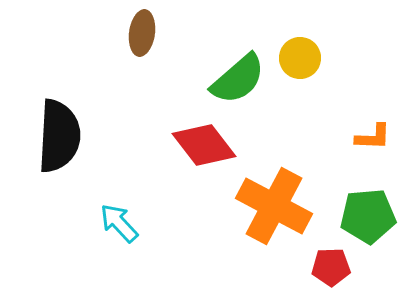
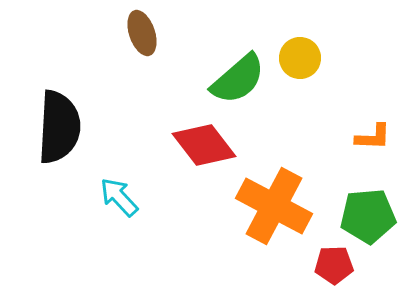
brown ellipse: rotated 27 degrees counterclockwise
black semicircle: moved 9 px up
cyan arrow: moved 26 px up
red pentagon: moved 3 px right, 2 px up
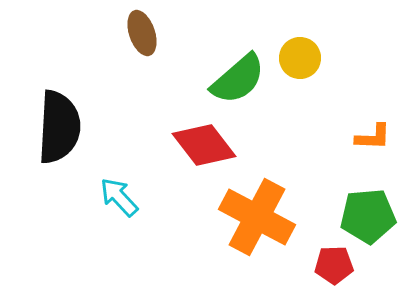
orange cross: moved 17 px left, 11 px down
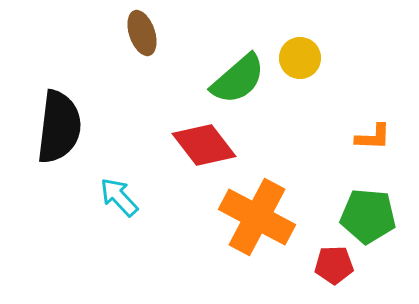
black semicircle: rotated 4 degrees clockwise
green pentagon: rotated 10 degrees clockwise
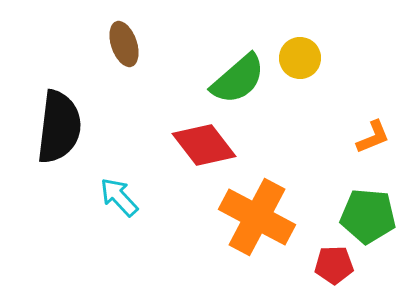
brown ellipse: moved 18 px left, 11 px down
orange L-shape: rotated 24 degrees counterclockwise
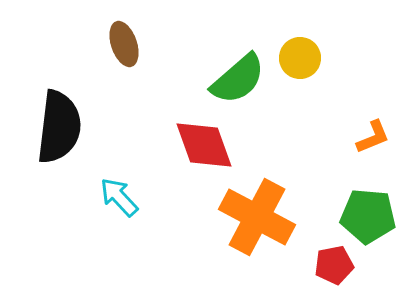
red diamond: rotated 18 degrees clockwise
red pentagon: rotated 9 degrees counterclockwise
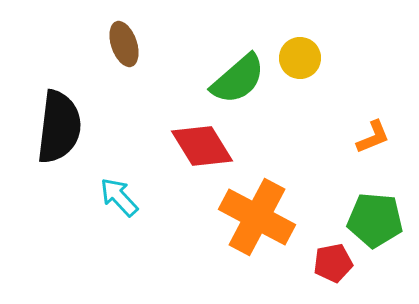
red diamond: moved 2 px left, 1 px down; rotated 12 degrees counterclockwise
green pentagon: moved 7 px right, 4 px down
red pentagon: moved 1 px left, 2 px up
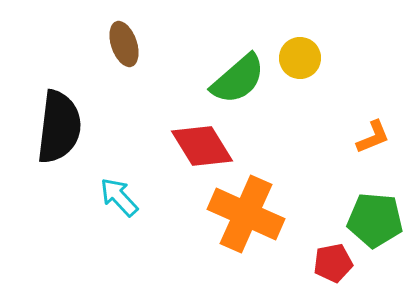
orange cross: moved 11 px left, 3 px up; rotated 4 degrees counterclockwise
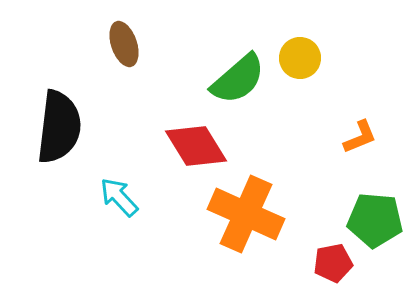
orange L-shape: moved 13 px left
red diamond: moved 6 px left
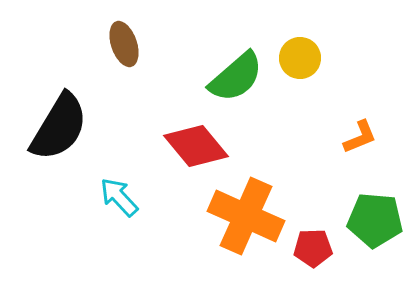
green semicircle: moved 2 px left, 2 px up
black semicircle: rotated 24 degrees clockwise
red diamond: rotated 8 degrees counterclockwise
orange cross: moved 2 px down
red pentagon: moved 20 px left, 15 px up; rotated 9 degrees clockwise
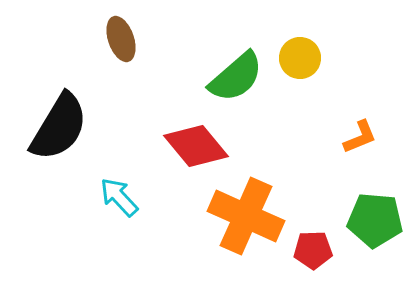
brown ellipse: moved 3 px left, 5 px up
red pentagon: moved 2 px down
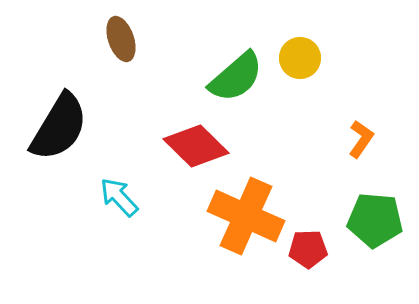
orange L-shape: moved 1 px right, 2 px down; rotated 33 degrees counterclockwise
red diamond: rotated 6 degrees counterclockwise
red pentagon: moved 5 px left, 1 px up
